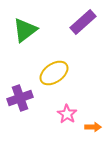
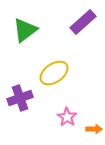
pink star: moved 3 px down
orange arrow: moved 1 px right, 2 px down
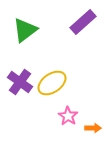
yellow ellipse: moved 2 px left, 10 px down
purple cross: moved 16 px up; rotated 35 degrees counterclockwise
pink star: moved 1 px right, 1 px up
orange arrow: moved 1 px left, 1 px up
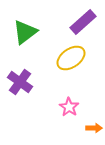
green triangle: moved 2 px down
yellow ellipse: moved 19 px right, 25 px up
pink star: moved 1 px right, 9 px up
orange arrow: moved 1 px right
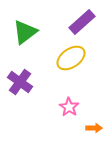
purple rectangle: moved 1 px left
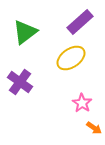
purple rectangle: moved 2 px left
pink star: moved 13 px right, 4 px up
orange arrow: rotated 35 degrees clockwise
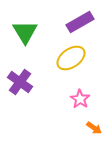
purple rectangle: rotated 12 degrees clockwise
green triangle: rotated 24 degrees counterclockwise
pink star: moved 2 px left, 4 px up
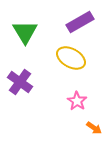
yellow ellipse: rotated 64 degrees clockwise
pink star: moved 3 px left, 2 px down
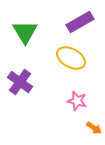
pink star: rotated 18 degrees counterclockwise
